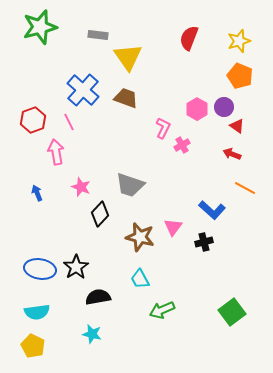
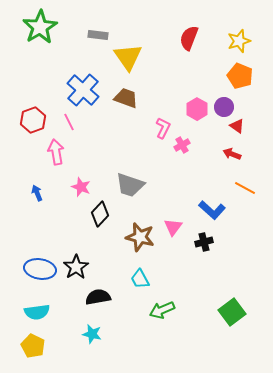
green star: rotated 16 degrees counterclockwise
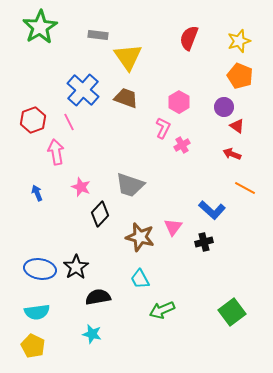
pink hexagon: moved 18 px left, 7 px up
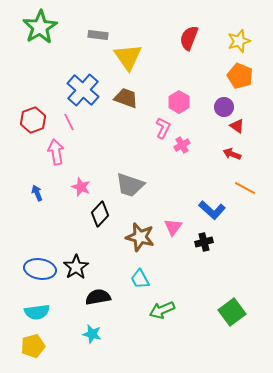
yellow pentagon: rotated 30 degrees clockwise
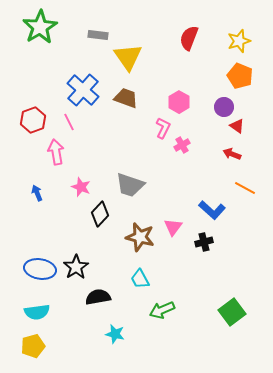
cyan star: moved 23 px right
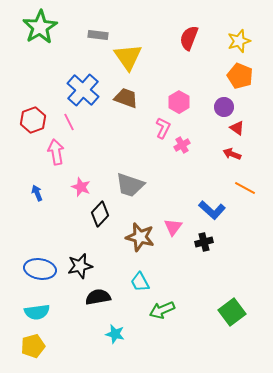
red triangle: moved 2 px down
black star: moved 4 px right, 1 px up; rotated 20 degrees clockwise
cyan trapezoid: moved 3 px down
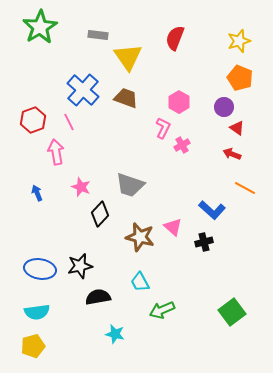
red semicircle: moved 14 px left
orange pentagon: moved 2 px down
pink triangle: rotated 24 degrees counterclockwise
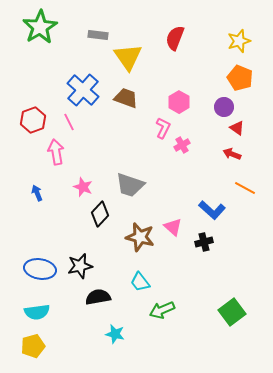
pink star: moved 2 px right
cyan trapezoid: rotated 10 degrees counterclockwise
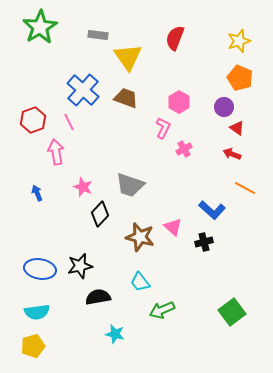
pink cross: moved 2 px right, 4 px down
